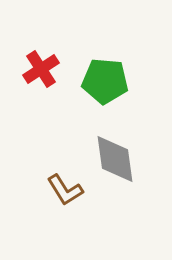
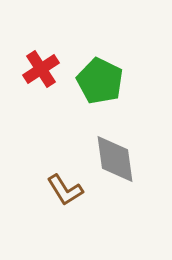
green pentagon: moved 5 px left; rotated 21 degrees clockwise
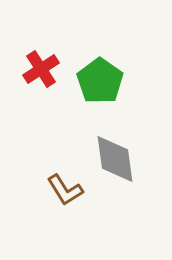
green pentagon: rotated 9 degrees clockwise
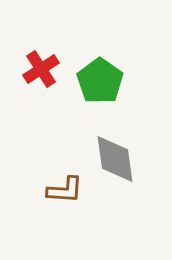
brown L-shape: rotated 54 degrees counterclockwise
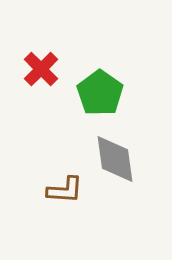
red cross: rotated 12 degrees counterclockwise
green pentagon: moved 12 px down
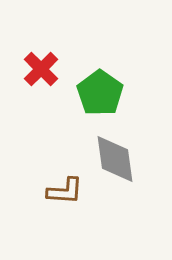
brown L-shape: moved 1 px down
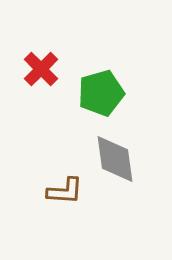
green pentagon: moved 1 px right; rotated 21 degrees clockwise
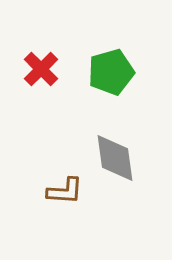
green pentagon: moved 10 px right, 21 px up
gray diamond: moved 1 px up
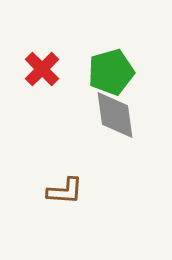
red cross: moved 1 px right
gray diamond: moved 43 px up
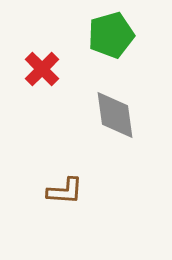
green pentagon: moved 37 px up
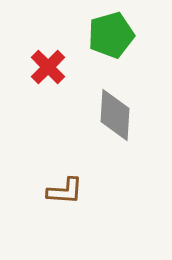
red cross: moved 6 px right, 2 px up
gray diamond: rotated 12 degrees clockwise
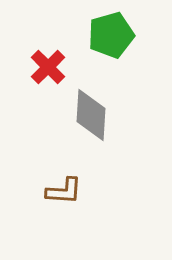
gray diamond: moved 24 px left
brown L-shape: moved 1 px left
